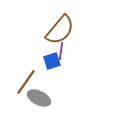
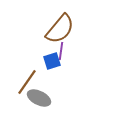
brown semicircle: moved 1 px up
brown line: moved 1 px right
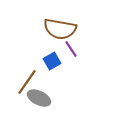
brown semicircle: rotated 60 degrees clockwise
purple line: moved 10 px right, 2 px up; rotated 42 degrees counterclockwise
blue square: rotated 12 degrees counterclockwise
